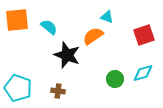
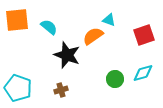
cyan triangle: moved 2 px right, 3 px down
brown cross: moved 3 px right, 1 px up; rotated 24 degrees counterclockwise
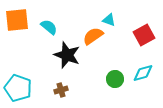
red square: rotated 10 degrees counterclockwise
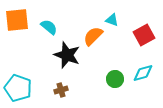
cyan triangle: moved 3 px right
orange semicircle: rotated 10 degrees counterclockwise
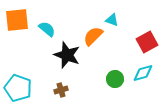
cyan semicircle: moved 2 px left, 2 px down
red square: moved 3 px right, 7 px down
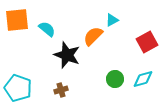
cyan triangle: rotated 48 degrees counterclockwise
cyan diamond: moved 6 px down
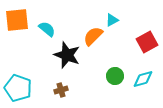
green circle: moved 3 px up
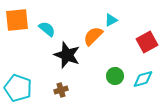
cyan triangle: moved 1 px left
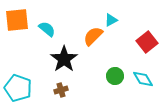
red square: rotated 10 degrees counterclockwise
black star: moved 3 px left, 4 px down; rotated 16 degrees clockwise
cyan diamond: rotated 75 degrees clockwise
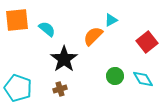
brown cross: moved 1 px left, 1 px up
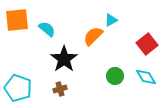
red square: moved 2 px down
cyan diamond: moved 3 px right, 2 px up
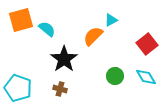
orange square: moved 4 px right; rotated 10 degrees counterclockwise
brown cross: rotated 32 degrees clockwise
